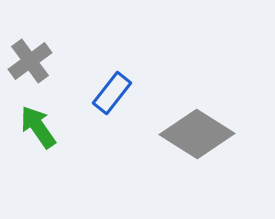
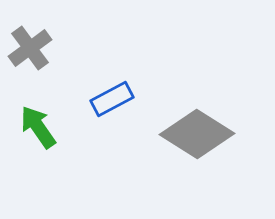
gray cross: moved 13 px up
blue rectangle: moved 6 px down; rotated 24 degrees clockwise
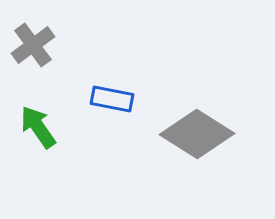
gray cross: moved 3 px right, 3 px up
blue rectangle: rotated 39 degrees clockwise
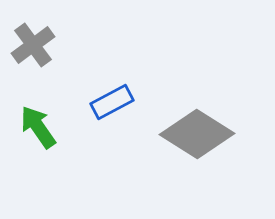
blue rectangle: moved 3 px down; rotated 39 degrees counterclockwise
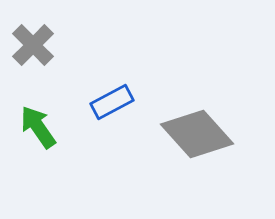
gray cross: rotated 9 degrees counterclockwise
gray diamond: rotated 16 degrees clockwise
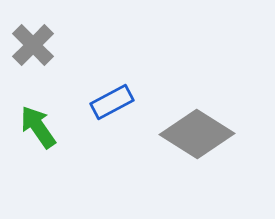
gray diamond: rotated 16 degrees counterclockwise
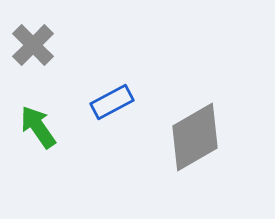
gray diamond: moved 2 px left, 3 px down; rotated 62 degrees counterclockwise
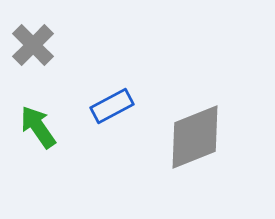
blue rectangle: moved 4 px down
gray diamond: rotated 8 degrees clockwise
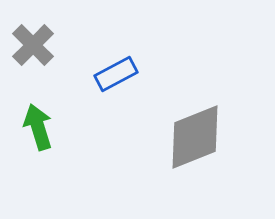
blue rectangle: moved 4 px right, 32 px up
green arrow: rotated 18 degrees clockwise
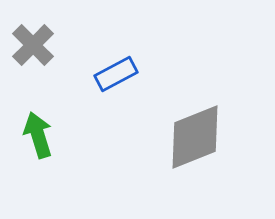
green arrow: moved 8 px down
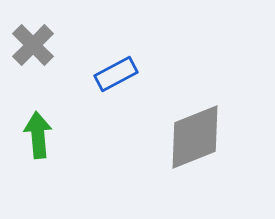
green arrow: rotated 12 degrees clockwise
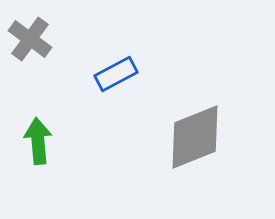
gray cross: moved 3 px left, 6 px up; rotated 9 degrees counterclockwise
green arrow: moved 6 px down
